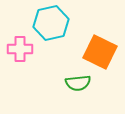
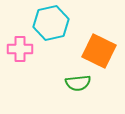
orange square: moved 1 px left, 1 px up
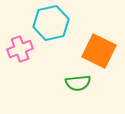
pink cross: rotated 20 degrees counterclockwise
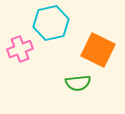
orange square: moved 1 px left, 1 px up
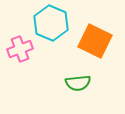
cyan hexagon: rotated 24 degrees counterclockwise
orange square: moved 3 px left, 9 px up
